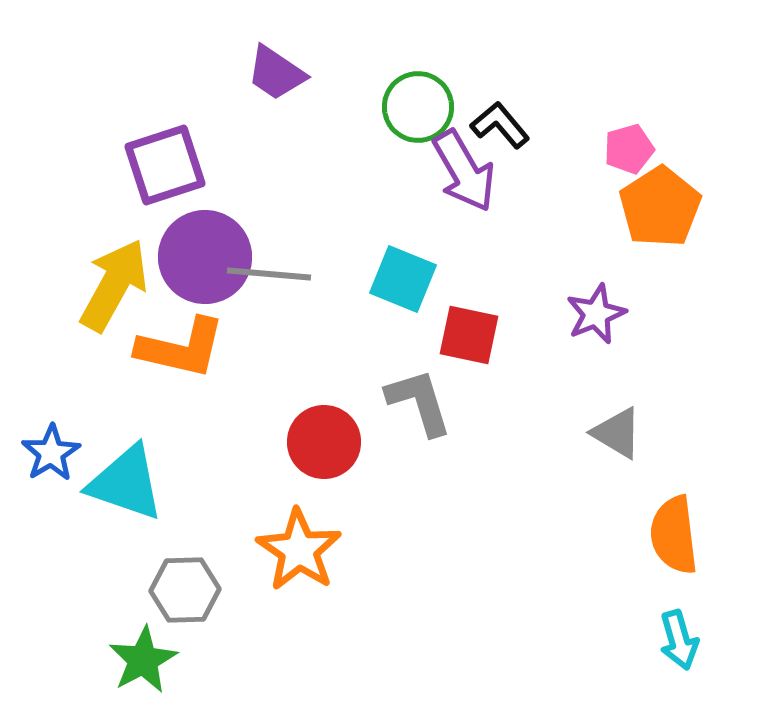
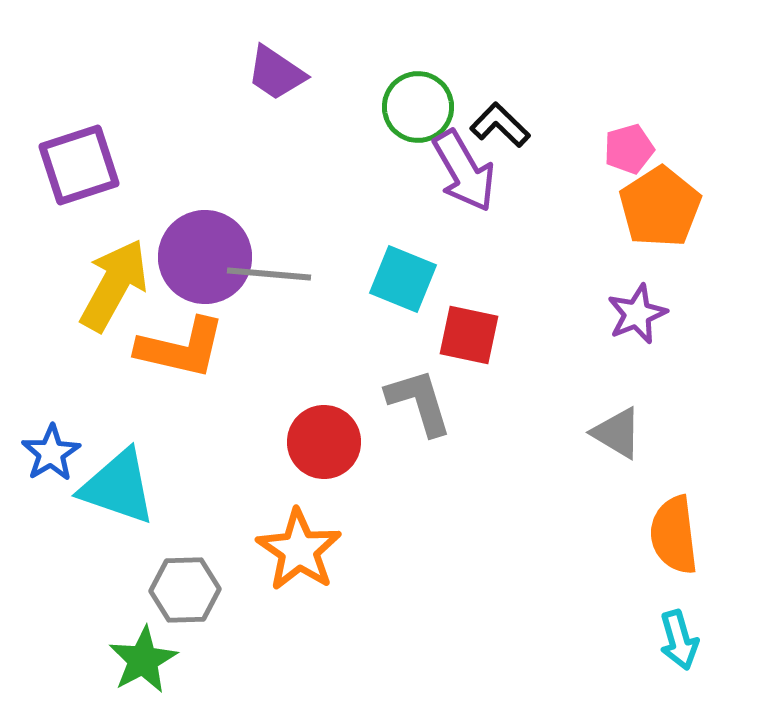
black L-shape: rotated 6 degrees counterclockwise
purple square: moved 86 px left
purple star: moved 41 px right
cyan triangle: moved 8 px left, 4 px down
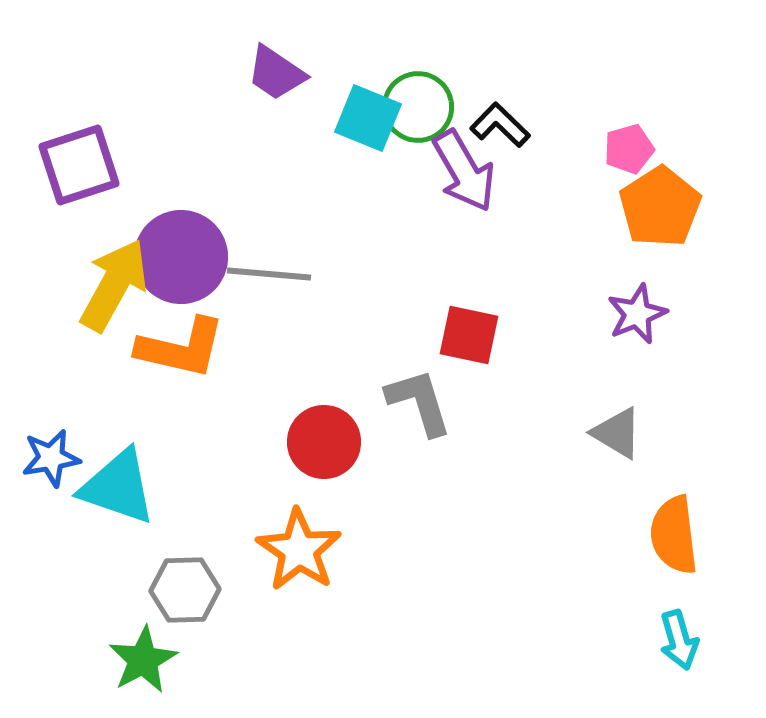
purple circle: moved 24 px left
cyan square: moved 35 px left, 161 px up
blue star: moved 5 px down; rotated 22 degrees clockwise
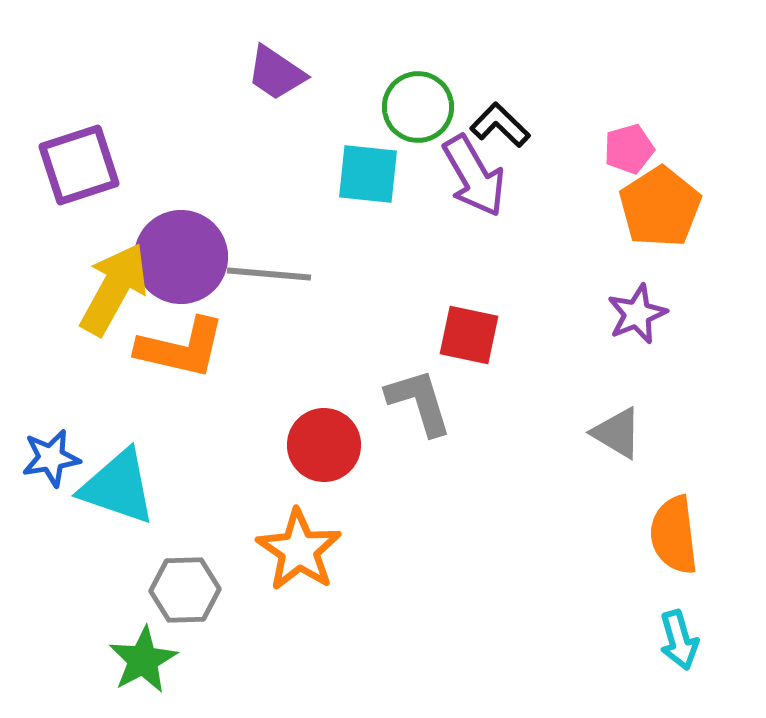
cyan square: moved 56 px down; rotated 16 degrees counterclockwise
purple arrow: moved 10 px right, 5 px down
yellow arrow: moved 4 px down
red circle: moved 3 px down
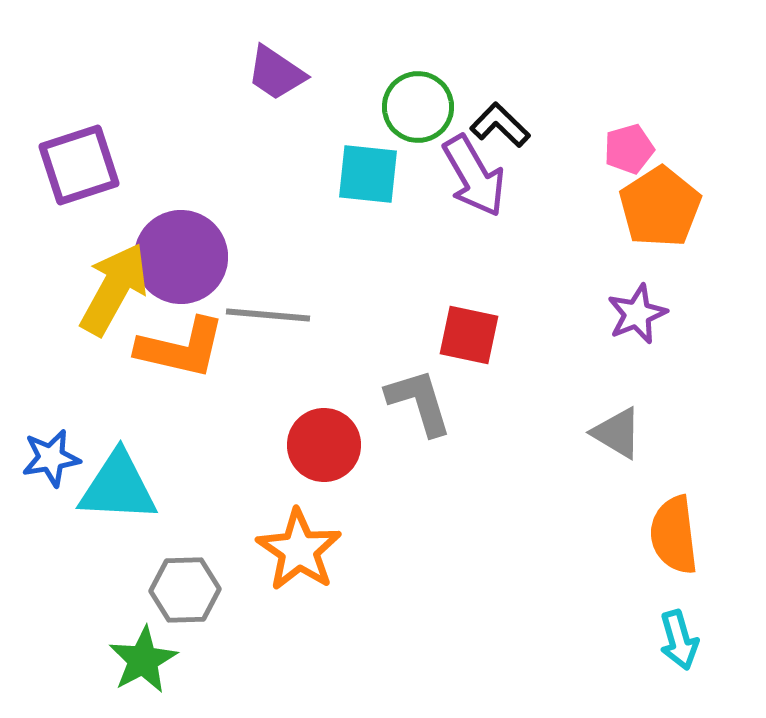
gray line: moved 1 px left, 41 px down
cyan triangle: rotated 16 degrees counterclockwise
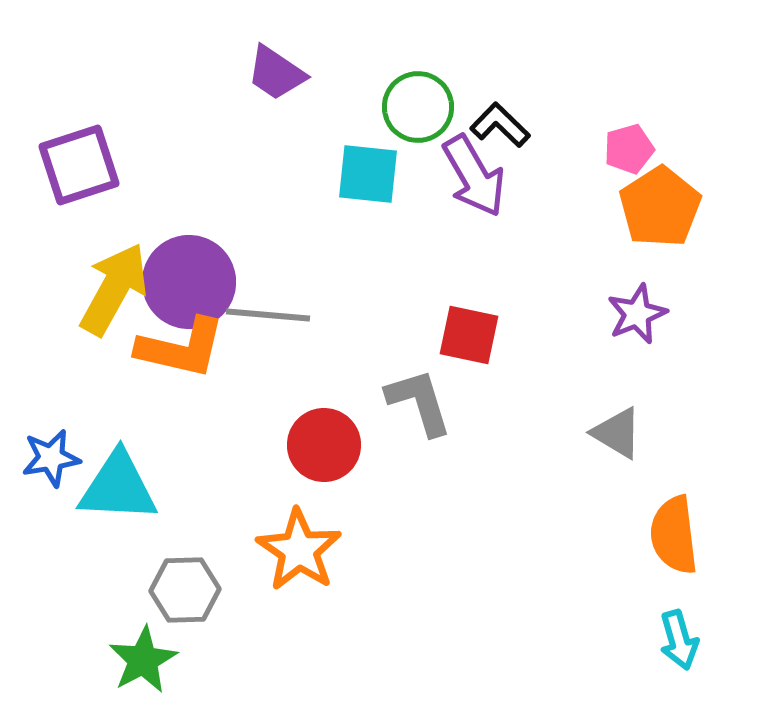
purple circle: moved 8 px right, 25 px down
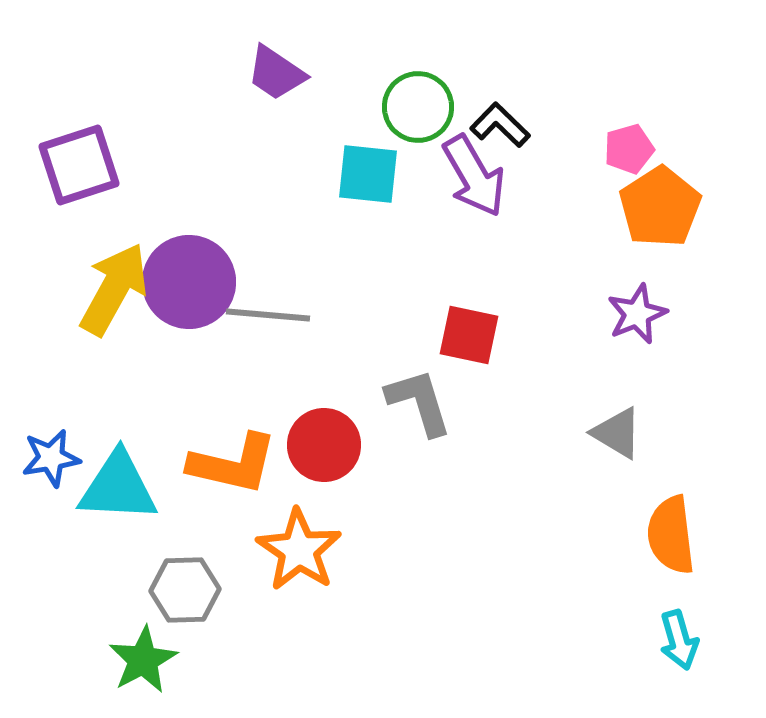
orange L-shape: moved 52 px right, 116 px down
orange semicircle: moved 3 px left
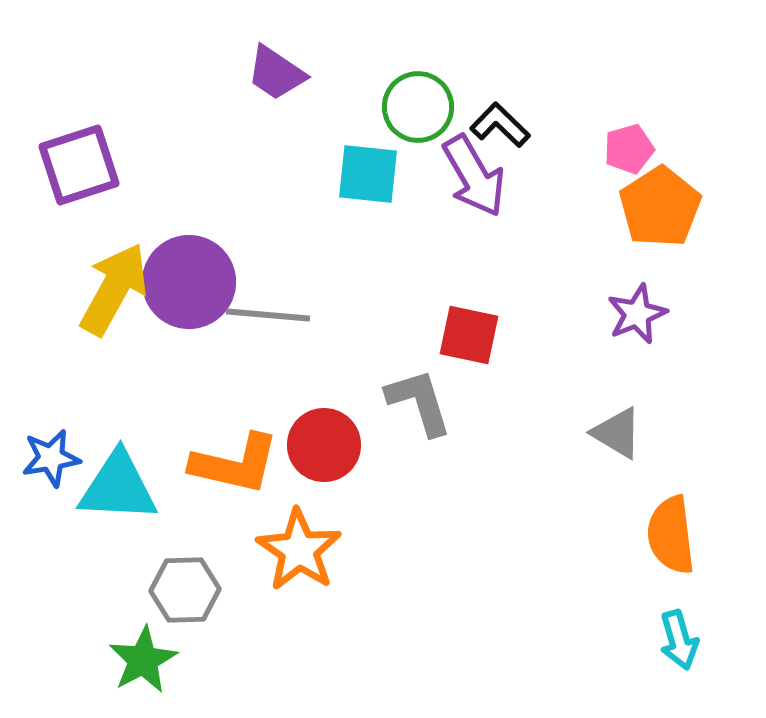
orange L-shape: moved 2 px right
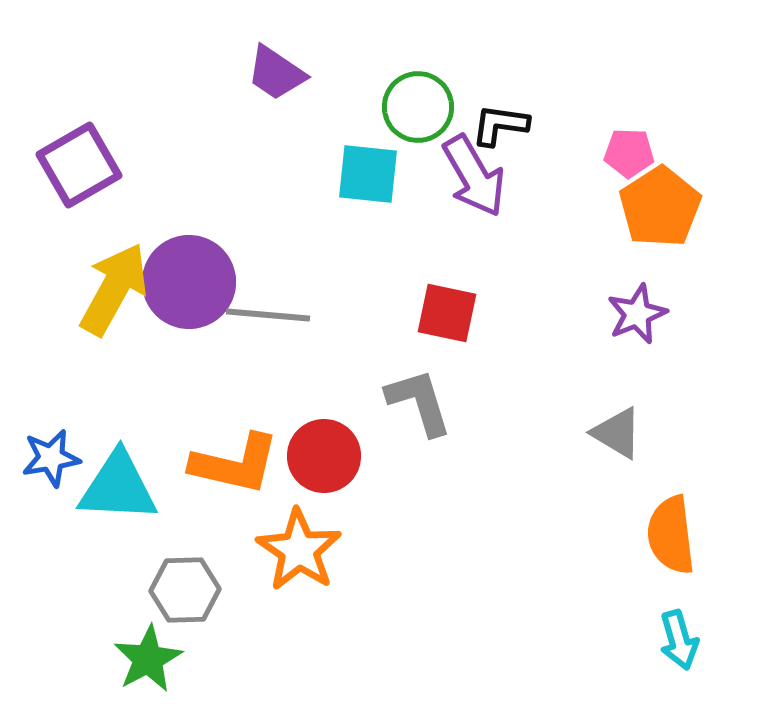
black L-shape: rotated 36 degrees counterclockwise
pink pentagon: moved 4 px down; rotated 18 degrees clockwise
purple square: rotated 12 degrees counterclockwise
red square: moved 22 px left, 22 px up
red circle: moved 11 px down
green star: moved 5 px right, 1 px up
